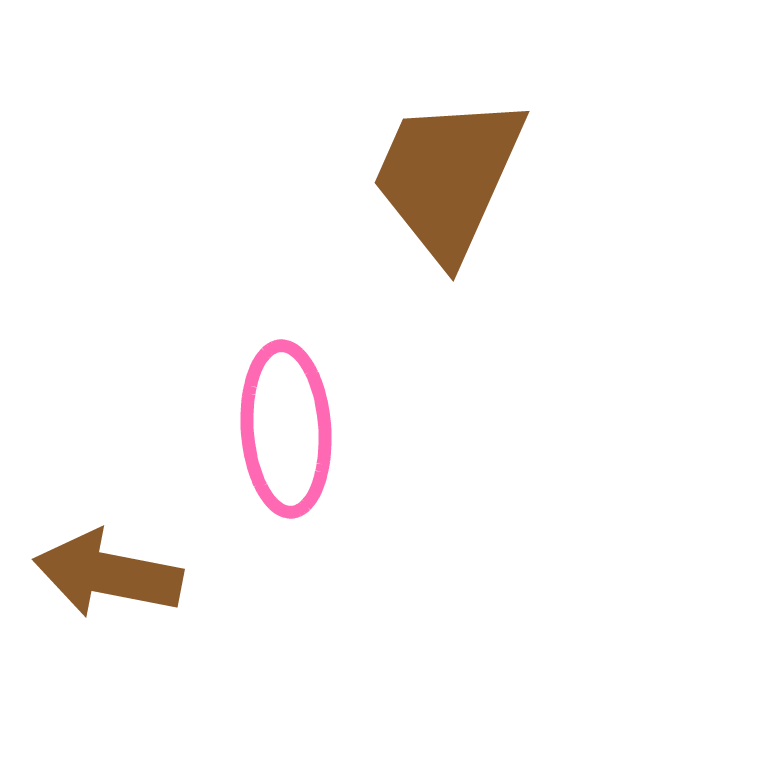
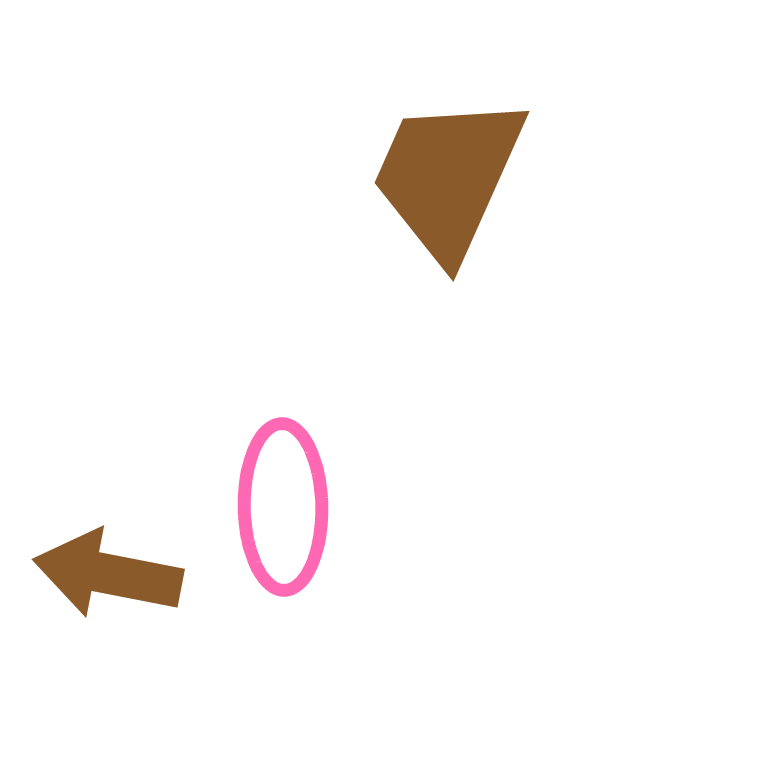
pink ellipse: moved 3 px left, 78 px down; rotated 3 degrees clockwise
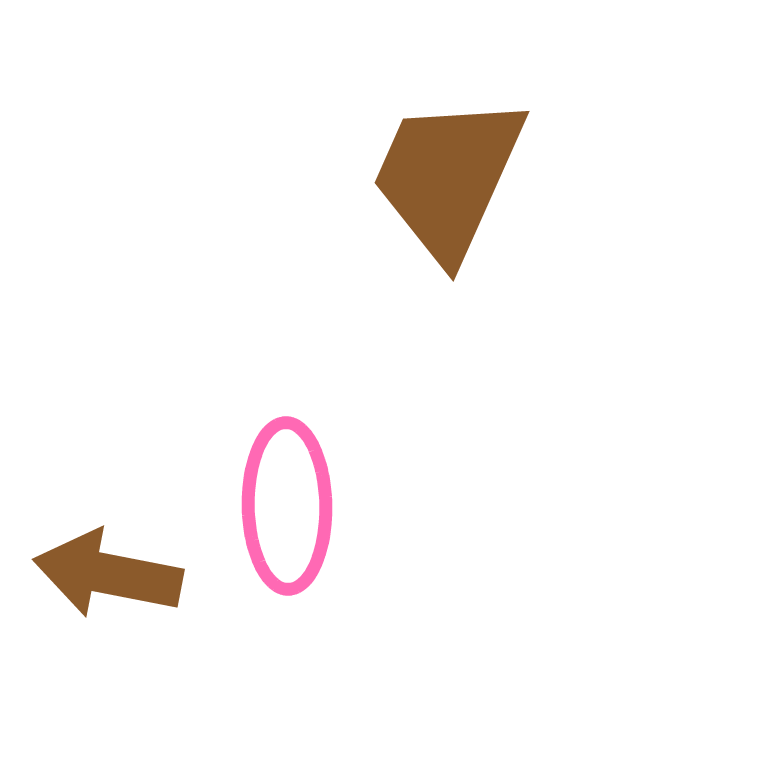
pink ellipse: moved 4 px right, 1 px up
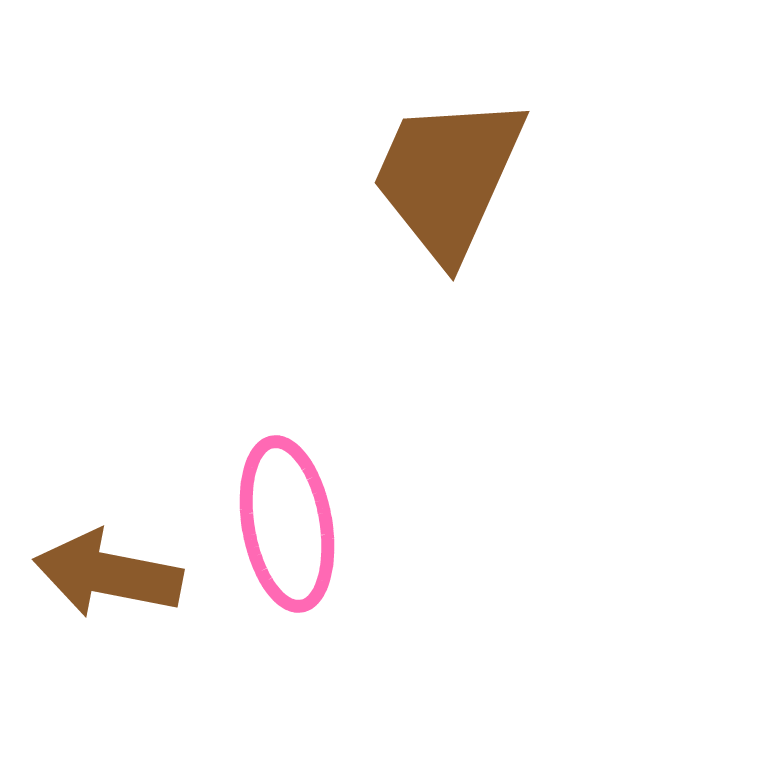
pink ellipse: moved 18 px down; rotated 9 degrees counterclockwise
